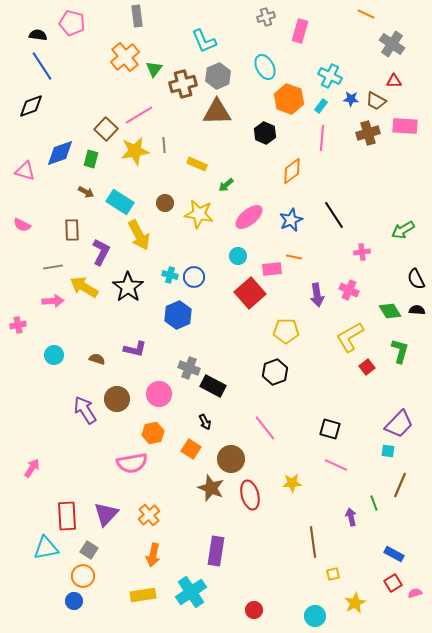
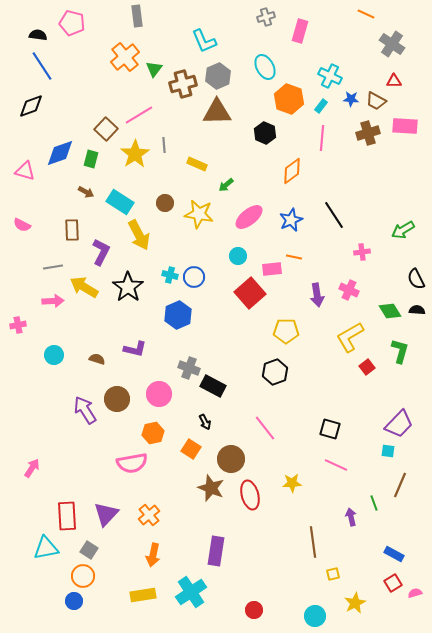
yellow star at (135, 151): moved 3 px down; rotated 24 degrees counterclockwise
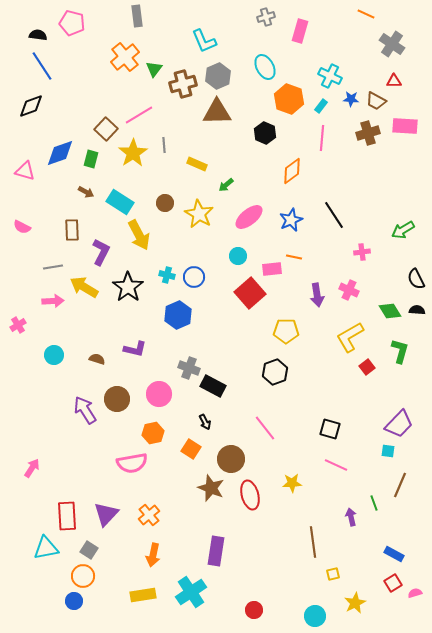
yellow star at (135, 154): moved 2 px left, 1 px up
yellow star at (199, 214): rotated 20 degrees clockwise
pink semicircle at (22, 225): moved 2 px down
cyan cross at (170, 275): moved 3 px left
pink cross at (18, 325): rotated 21 degrees counterclockwise
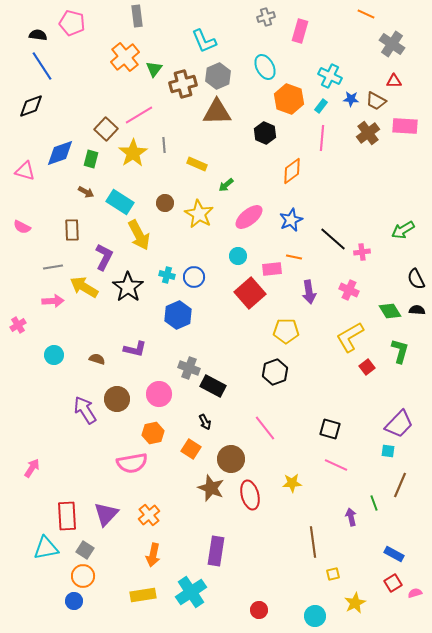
brown cross at (368, 133): rotated 20 degrees counterclockwise
black line at (334, 215): moved 1 px left, 24 px down; rotated 16 degrees counterclockwise
purple L-shape at (101, 252): moved 3 px right, 5 px down
purple arrow at (317, 295): moved 8 px left, 3 px up
gray square at (89, 550): moved 4 px left
red circle at (254, 610): moved 5 px right
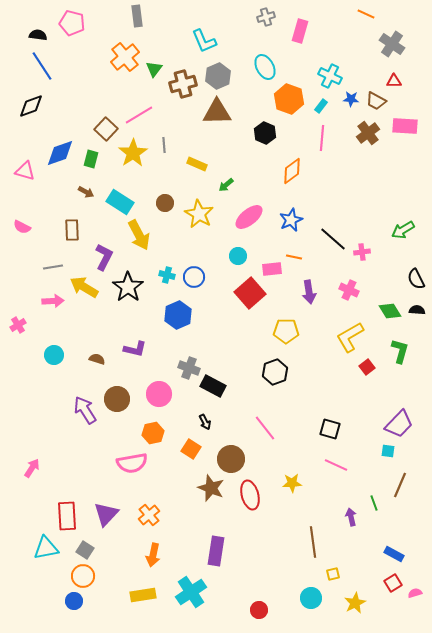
cyan circle at (315, 616): moved 4 px left, 18 px up
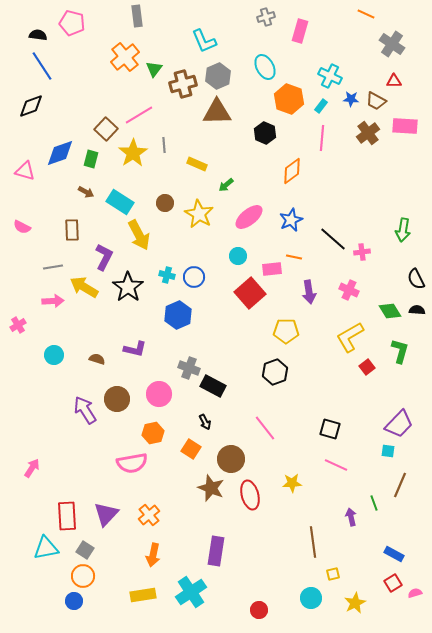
green arrow at (403, 230): rotated 50 degrees counterclockwise
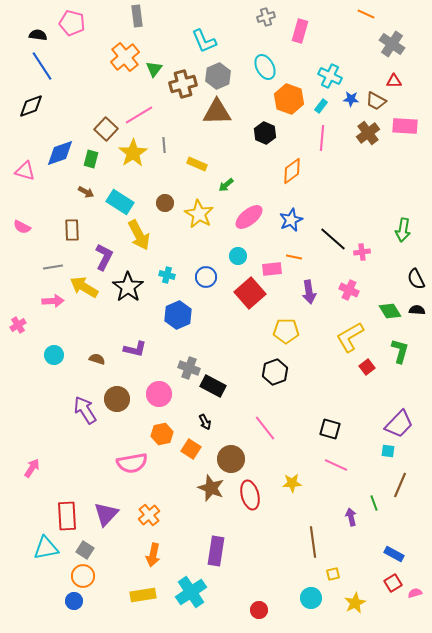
blue circle at (194, 277): moved 12 px right
orange hexagon at (153, 433): moved 9 px right, 1 px down
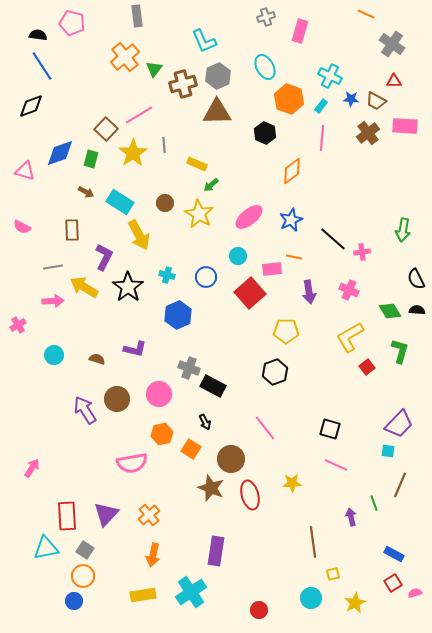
green arrow at (226, 185): moved 15 px left
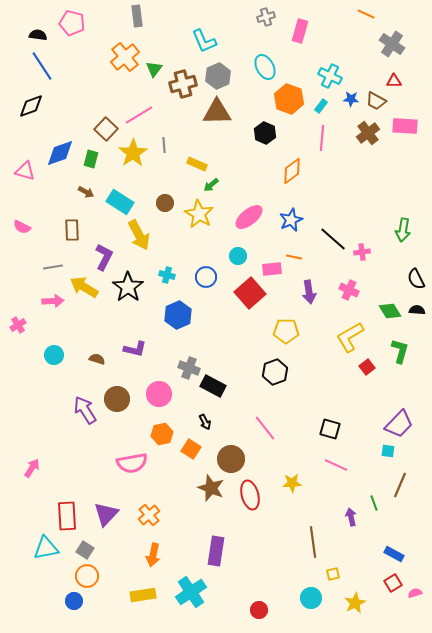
orange circle at (83, 576): moved 4 px right
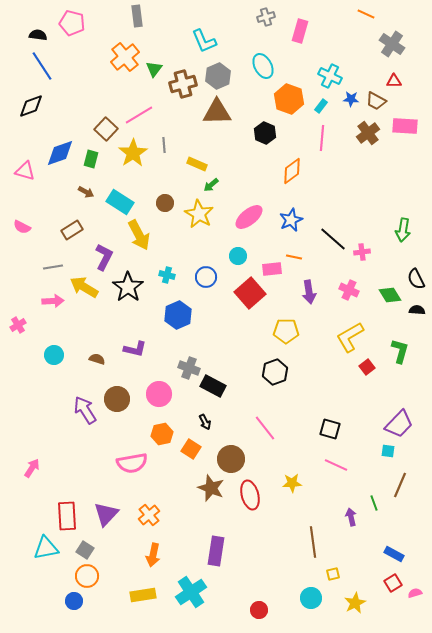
cyan ellipse at (265, 67): moved 2 px left, 1 px up
brown rectangle at (72, 230): rotated 60 degrees clockwise
green diamond at (390, 311): moved 16 px up
